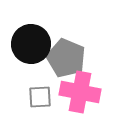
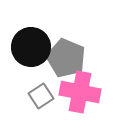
black circle: moved 3 px down
gray square: moved 1 px right, 1 px up; rotated 30 degrees counterclockwise
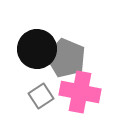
black circle: moved 6 px right, 2 px down
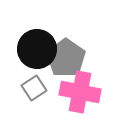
gray pentagon: rotated 12 degrees clockwise
gray square: moved 7 px left, 8 px up
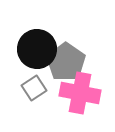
gray pentagon: moved 4 px down
pink cross: moved 1 px down
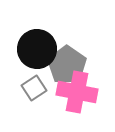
gray pentagon: moved 1 px right, 3 px down
pink cross: moved 3 px left, 1 px up
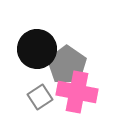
gray square: moved 6 px right, 9 px down
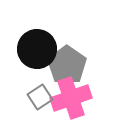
pink cross: moved 6 px left, 6 px down; rotated 30 degrees counterclockwise
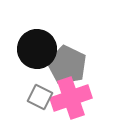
gray pentagon: rotated 9 degrees counterclockwise
gray square: rotated 30 degrees counterclockwise
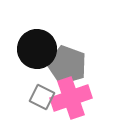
gray pentagon: rotated 6 degrees counterclockwise
gray square: moved 2 px right
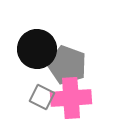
pink cross: rotated 15 degrees clockwise
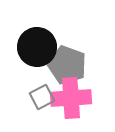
black circle: moved 2 px up
gray square: rotated 35 degrees clockwise
